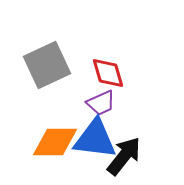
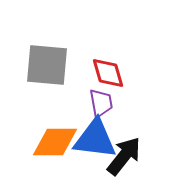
gray square: rotated 30 degrees clockwise
purple trapezoid: rotated 76 degrees counterclockwise
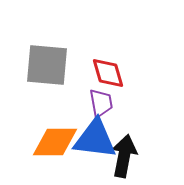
black arrow: rotated 27 degrees counterclockwise
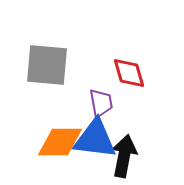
red diamond: moved 21 px right
orange diamond: moved 5 px right
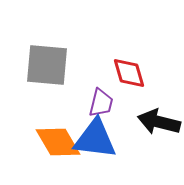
purple trapezoid: rotated 24 degrees clockwise
orange diamond: moved 2 px left; rotated 60 degrees clockwise
black arrow: moved 35 px right, 34 px up; rotated 87 degrees counterclockwise
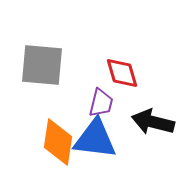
gray square: moved 5 px left
red diamond: moved 7 px left
black arrow: moved 6 px left
orange diamond: rotated 39 degrees clockwise
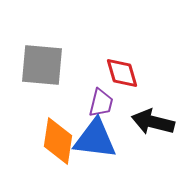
orange diamond: moved 1 px up
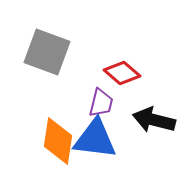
gray square: moved 5 px right, 13 px up; rotated 15 degrees clockwise
red diamond: rotated 33 degrees counterclockwise
black arrow: moved 1 px right, 2 px up
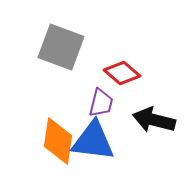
gray square: moved 14 px right, 5 px up
blue triangle: moved 2 px left, 2 px down
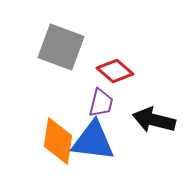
red diamond: moved 7 px left, 2 px up
